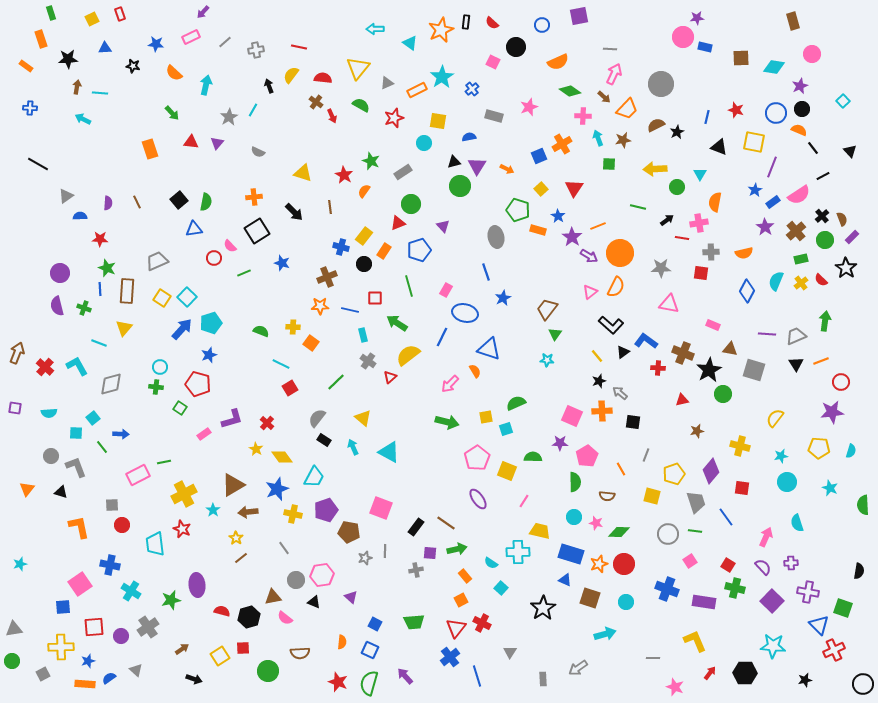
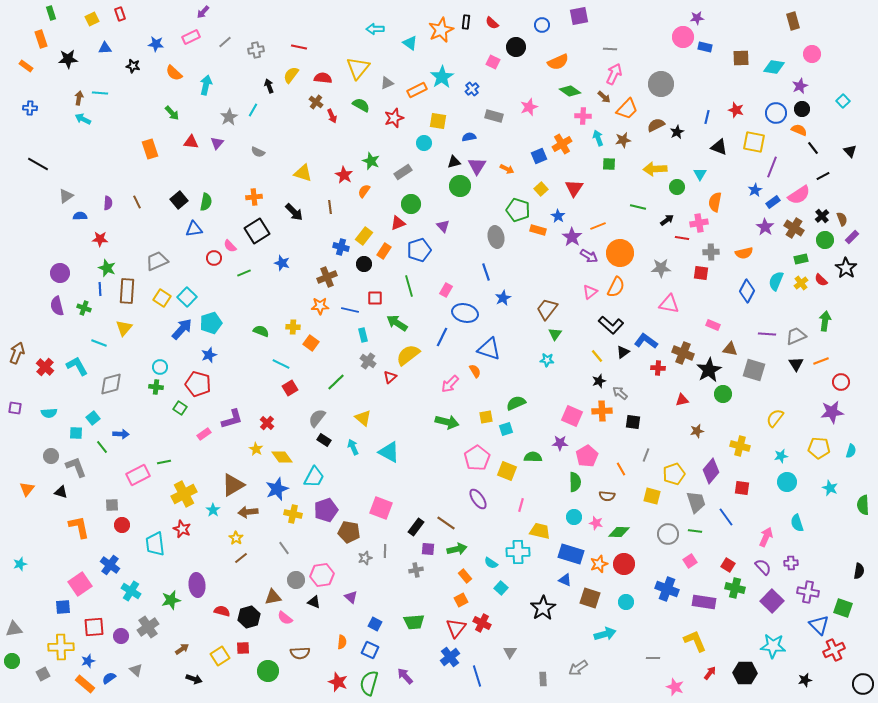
brown arrow at (77, 87): moved 2 px right, 11 px down
brown cross at (796, 231): moved 2 px left, 3 px up; rotated 18 degrees counterclockwise
pink line at (524, 501): moved 3 px left, 4 px down; rotated 16 degrees counterclockwise
purple square at (430, 553): moved 2 px left, 4 px up
blue cross at (110, 565): rotated 24 degrees clockwise
orange rectangle at (85, 684): rotated 36 degrees clockwise
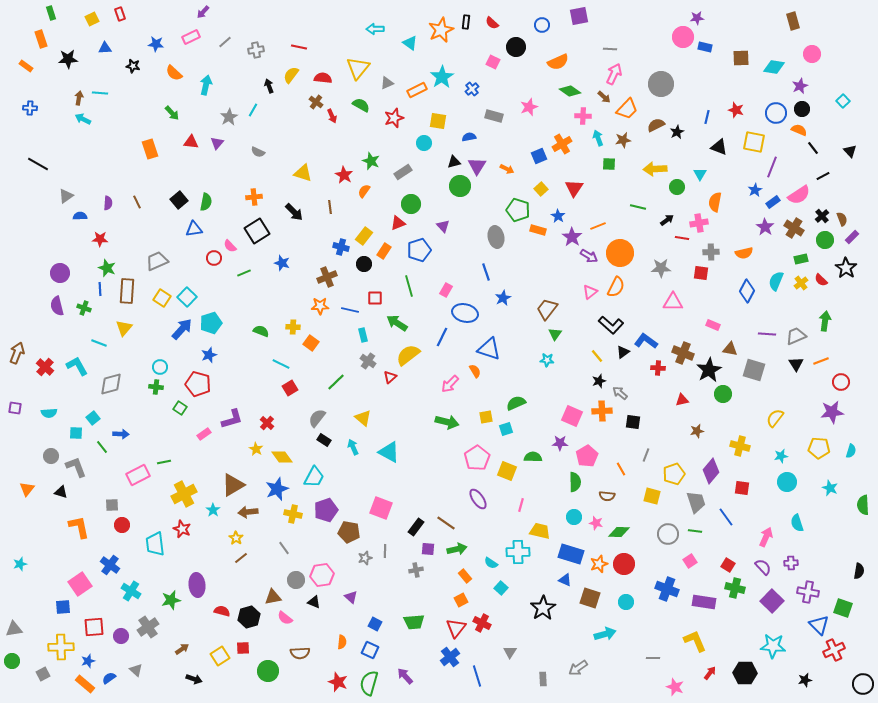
pink triangle at (669, 304): moved 4 px right, 2 px up; rotated 10 degrees counterclockwise
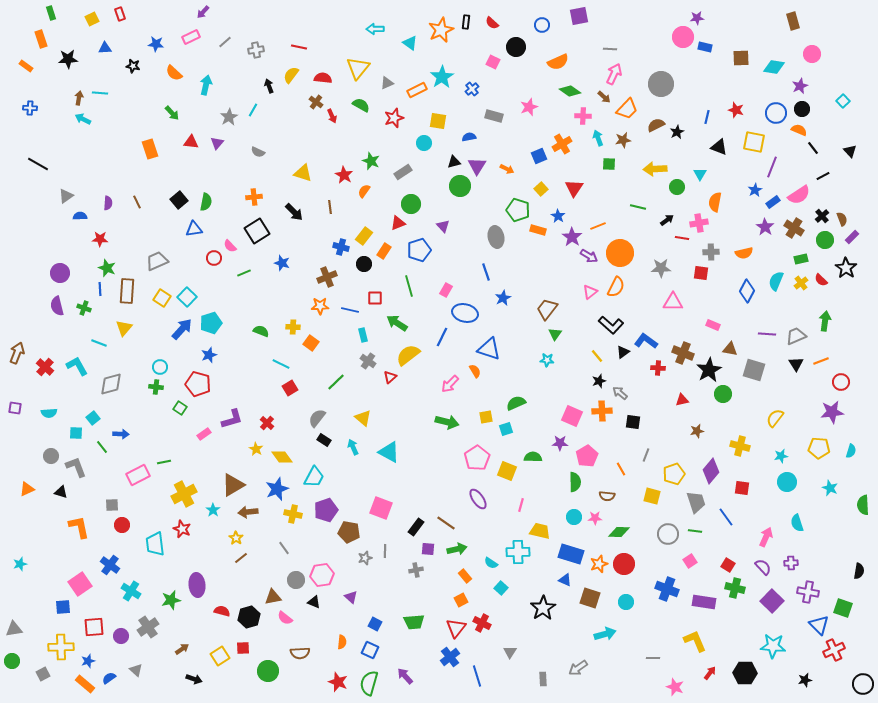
orange triangle at (27, 489): rotated 28 degrees clockwise
pink star at (596, 523): moved 1 px left, 5 px up; rotated 16 degrees counterclockwise
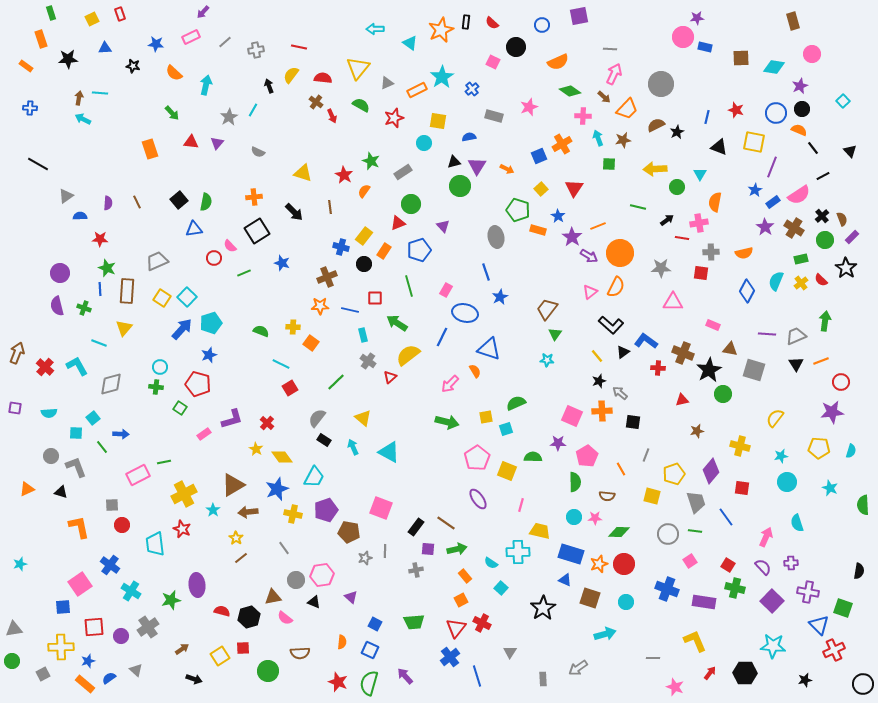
blue star at (503, 298): moved 3 px left, 1 px up
purple star at (560, 443): moved 2 px left
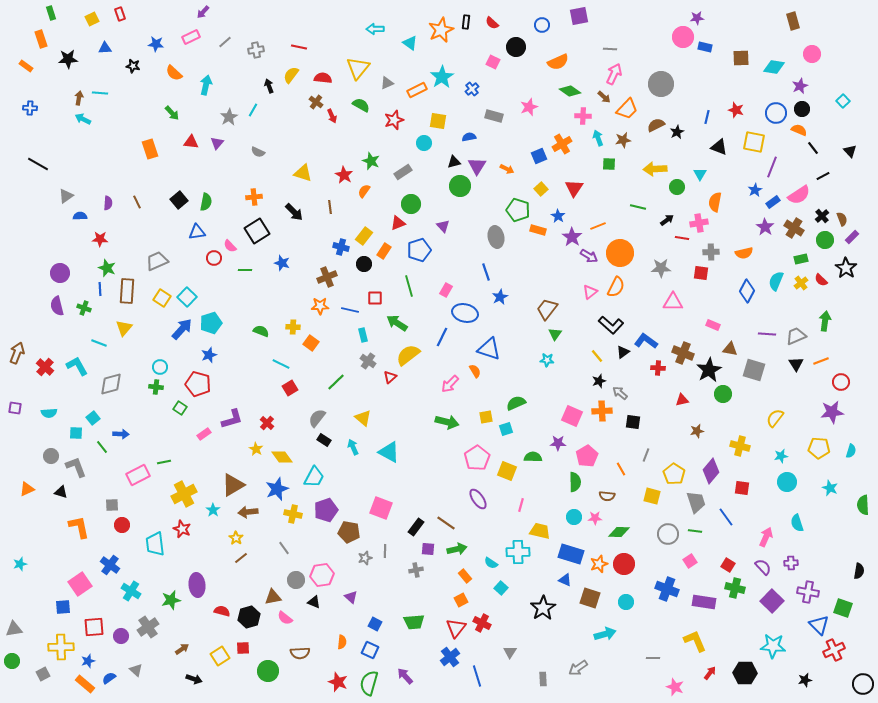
red star at (394, 118): moved 2 px down
blue triangle at (194, 229): moved 3 px right, 3 px down
green line at (244, 273): moved 1 px right, 3 px up; rotated 24 degrees clockwise
yellow pentagon at (674, 474): rotated 20 degrees counterclockwise
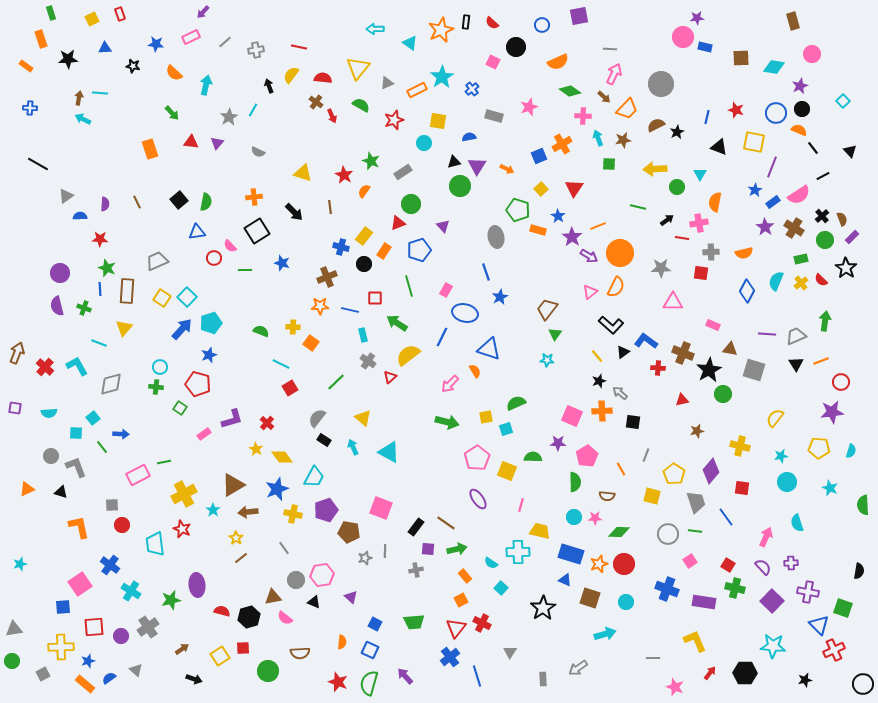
purple semicircle at (108, 203): moved 3 px left, 1 px down
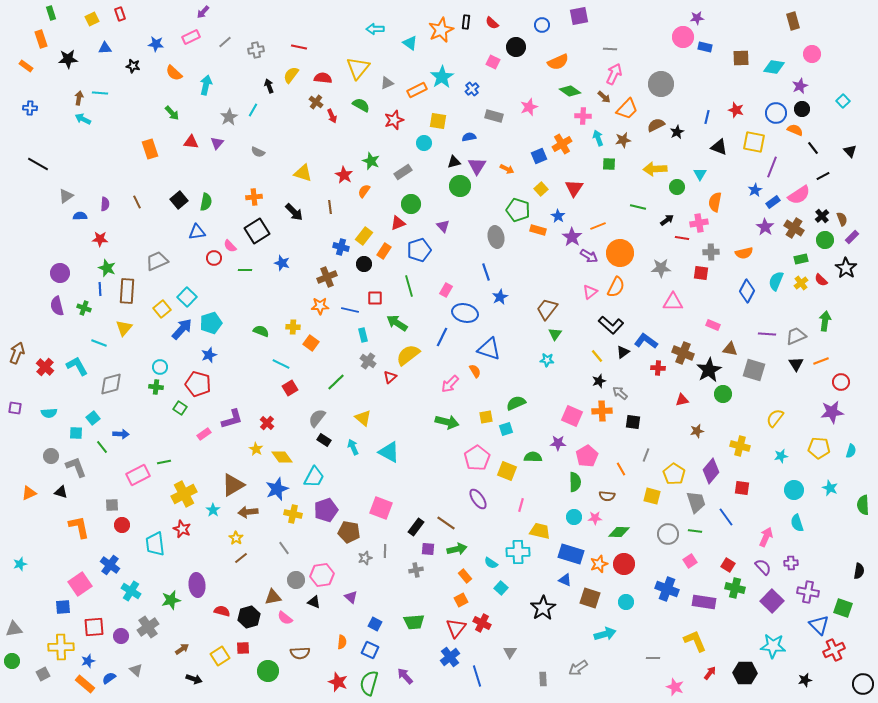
orange semicircle at (799, 130): moved 4 px left
yellow square at (162, 298): moved 11 px down; rotated 18 degrees clockwise
cyan circle at (787, 482): moved 7 px right, 8 px down
orange triangle at (27, 489): moved 2 px right, 4 px down
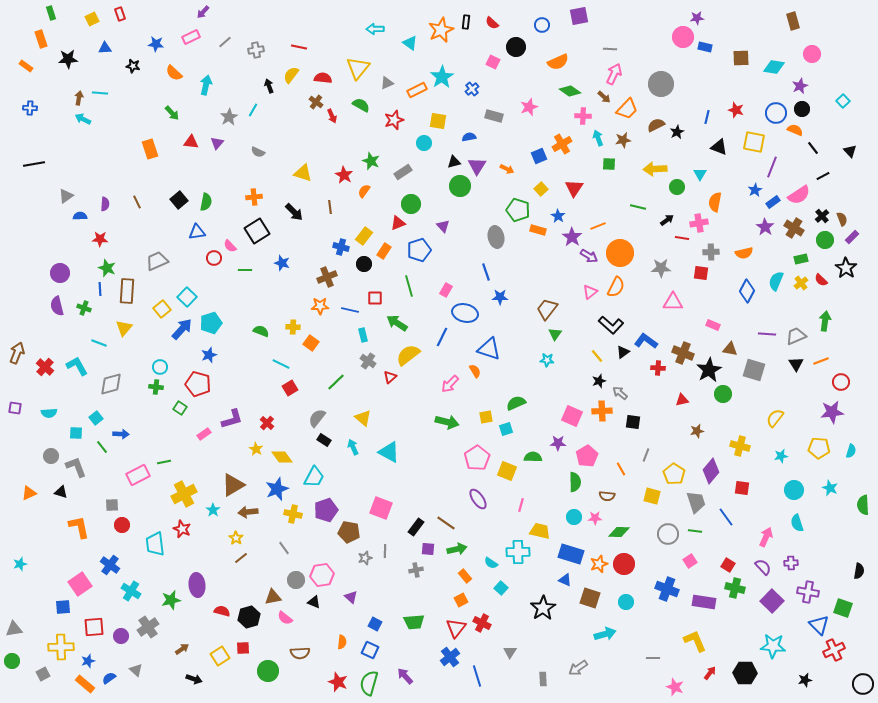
black line at (38, 164): moved 4 px left; rotated 40 degrees counterclockwise
blue star at (500, 297): rotated 28 degrees clockwise
cyan square at (93, 418): moved 3 px right
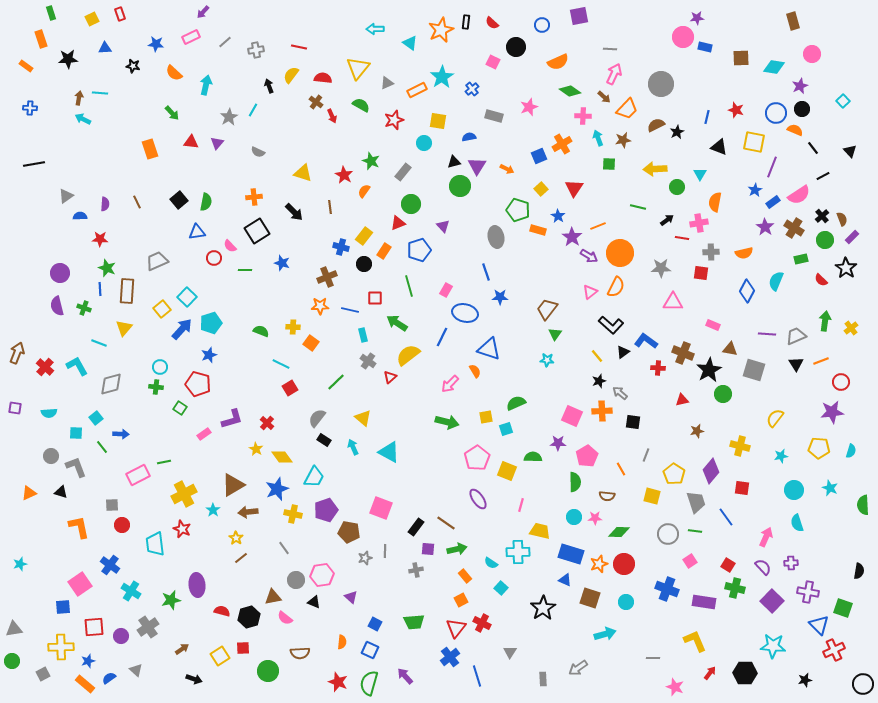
gray rectangle at (403, 172): rotated 18 degrees counterclockwise
yellow cross at (801, 283): moved 50 px right, 45 px down
